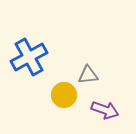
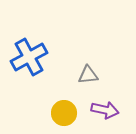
yellow circle: moved 18 px down
purple arrow: rotated 8 degrees counterclockwise
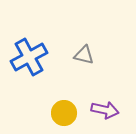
gray triangle: moved 4 px left, 20 px up; rotated 20 degrees clockwise
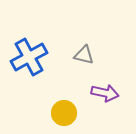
purple arrow: moved 17 px up
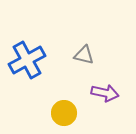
blue cross: moved 2 px left, 3 px down
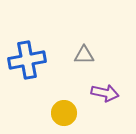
gray triangle: rotated 15 degrees counterclockwise
blue cross: rotated 18 degrees clockwise
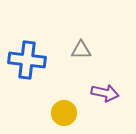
gray triangle: moved 3 px left, 5 px up
blue cross: rotated 18 degrees clockwise
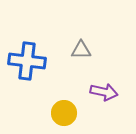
blue cross: moved 1 px down
purple arrow: moved 1 px left, 1 px up
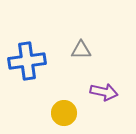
blue cross: rotated 15 degrees counterclockwise
